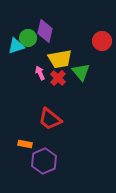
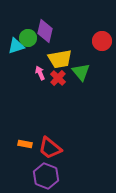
red trapezoid: moved 29 px down
purple hexagon: moved 2 px right, 15 px down; rotated 15 degrees counterclockwise
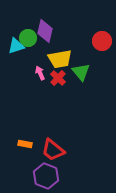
red trapezoid: moved 3 px right, 2 px down
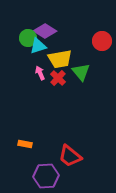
purple diamond: rotated 70 degrees counterclockwise
cyan triangle: moved 22 px right
red trapezoid: moved 17 px right, 6 px down
purple hexagon: rotated 25 degrees counterclockwise
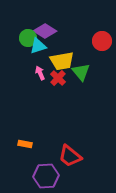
yellow trapezoid: moved 2 px right, 2 px down
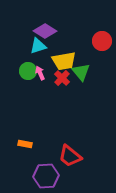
green circle: moved 33 px down
yellow trapezoid: moved 2 px right
red cross: moved 4 px right
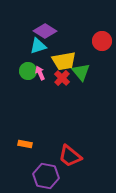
purple hexagon: rotated 15 degrees clockwise
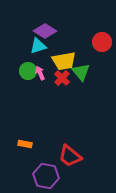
red circle: moved 1 px down
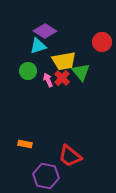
pink arrow: moved 8 px right, 7 px down
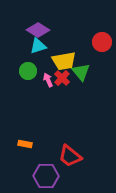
purple diamond: moved 7 px left, 1 px up
purple hexagon: rotated 10 degrees counterclockwise
